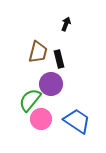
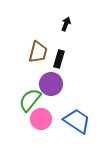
black rectangle: rotated 30 degrees clockwise
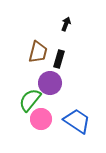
purple circle: moved 1 px left, 1 px up
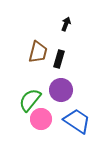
purple circle: moved 11 px right, 7 px down
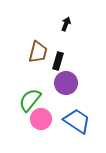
black rectangle: moved 1 px left, 2 px down
purple circle: moved 5 px right, 7 px up
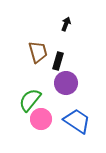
brown trapezoid: rotated 30 degrees counterclockwise
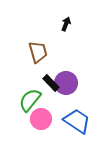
black rectangle: moved 7 px left, 22 px down; rotated 60 degrees counterclockwise
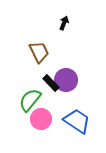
black arrow: moved 2 px left, 1 px up
brown trapezoid: moved 1 px right; rotated 10 degrees counterclockwise
purple circle: moved 3 px up
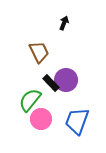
blue trapezoid: rotated 104 degrees counterclockwise
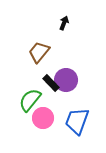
brown trapezoid: rotated 115 degrees counterclockwise
pink circle: moved 2 px right, 1 px up
